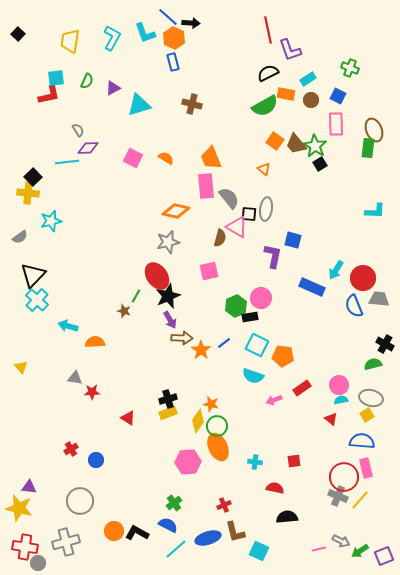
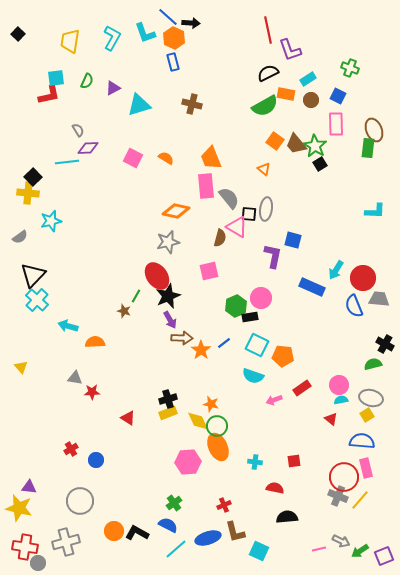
yellow diamond at (198, 421): rotated 60 degrees counterclockwise
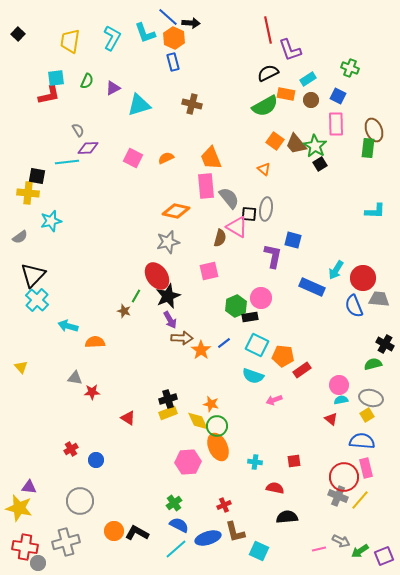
orange semicircle at (166, 158): rotated 56 degrees counterclockwise
black square at (33, 177): moved 4 px right, 1 px up; rotated 36 degrees counterclockwise
red rectangle at (302, 388): moved 18 px up
blue semicircle at (168, 525): moved 11 px right
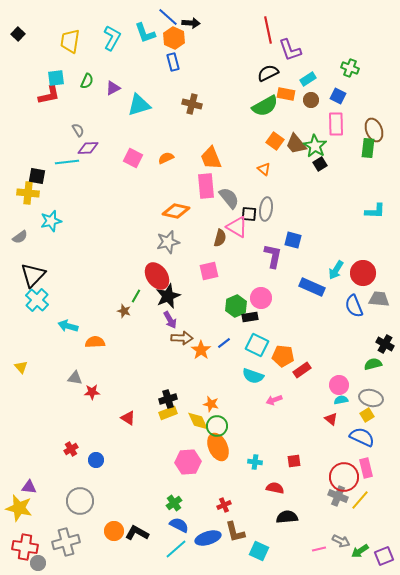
red circle at (363, 278): moved 5 px up
blue semicircle at (362, 441): moved 4 px up; rotated 20 degrees clockwise
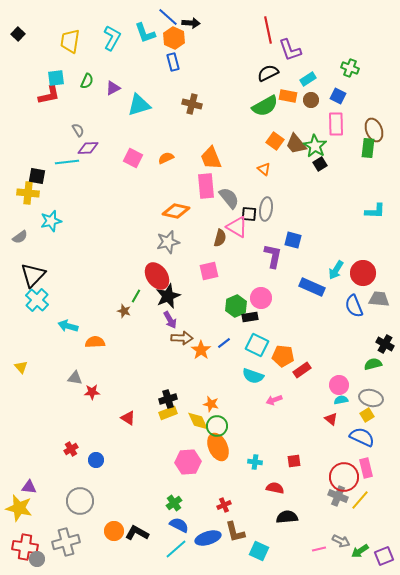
orange rectangle at (286, 94): moved 2 px right, 2 px down
gray circle at (38, 563): moved 1 px left, 4 px up
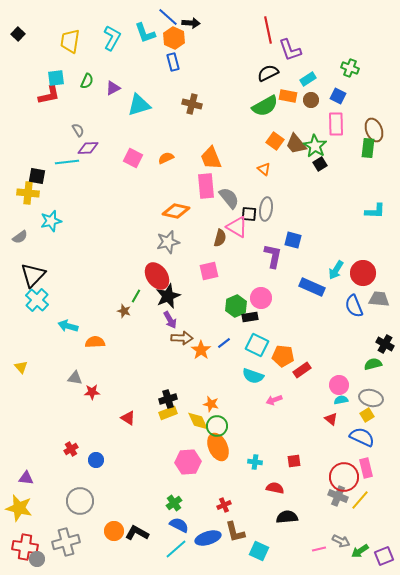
purple triangle at (29, 487): moved 3 px left, 9 px up
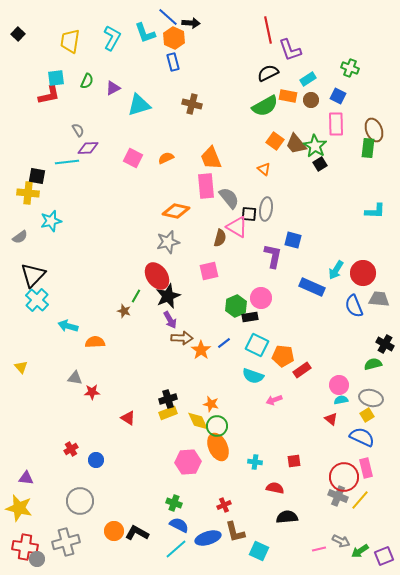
green cross at (174, 503): rotated 35 degrees counterclockwise
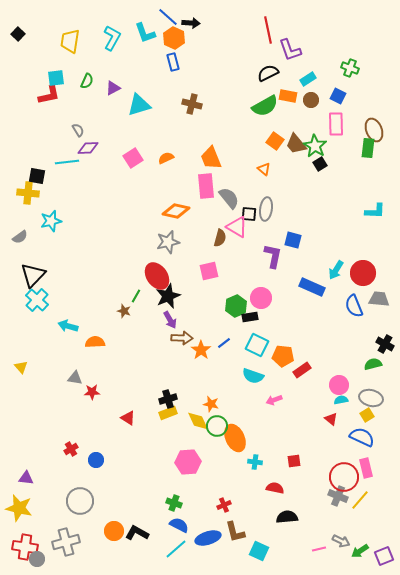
pink square at (133, 158): rotated 30 degrees clockwise
orange ellipse at (218, 447): moved 17 px right, 9 px up
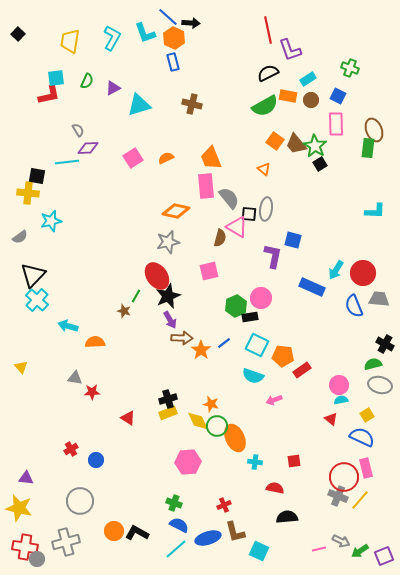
gray ellipse at (371, 398): moved 9 px right, 13 px up
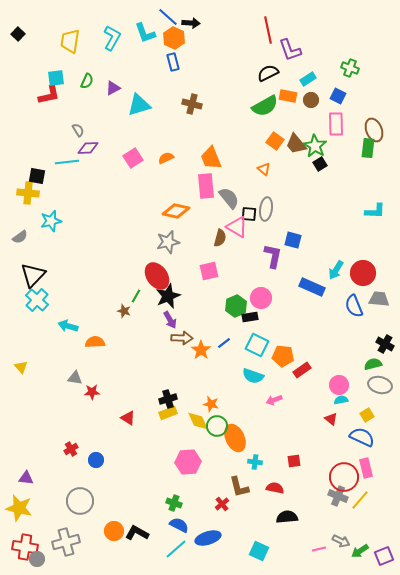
red cross at (224, 505): moved 2 px left, 1 px up; rotated 16 degrees counterclockwise
brown L-shape at (235, 532): moved 4 px right, 45 px up
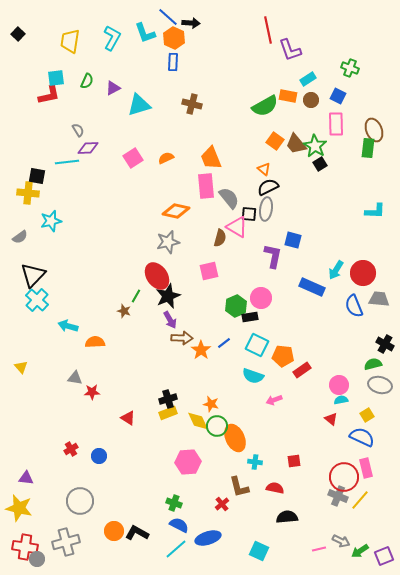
blue rectangle at (173, 62): rotated 18 degrees clockwise
black semicircle at (268, 73): moved 114 px down
blue circle at (96, 460): moved 3 px right, 4 px up
